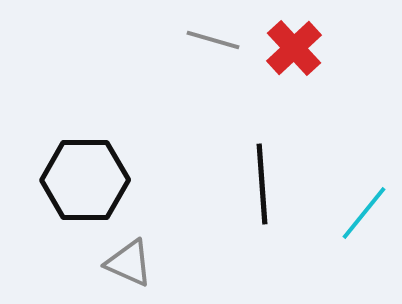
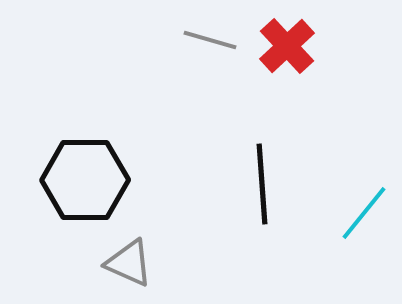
gray line: moved 3 px left
red cross: moved 7 px left, 2 px up
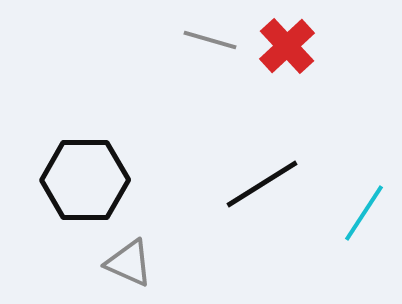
black line: rotated 62 degrees clockwise
cyan line: rotated 6 degrees counterclockwise
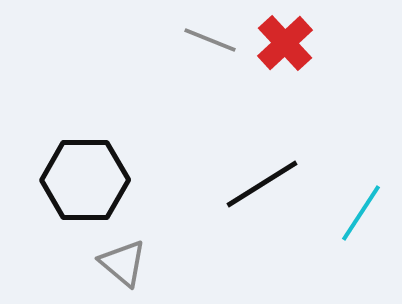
gray line: rotated 6 degrees clockwise
red cross: moved 2 px left, 3 px up
cyan line: moved 3 px left
gray triangle: moved 6 px left; rotated 16 degrees clockwise
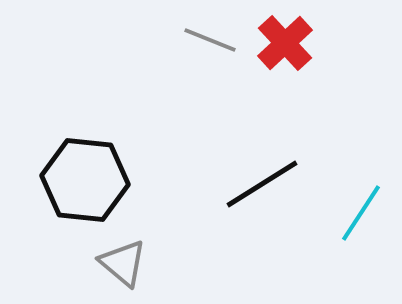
black hexagon: rotated 6 degrees clockwise
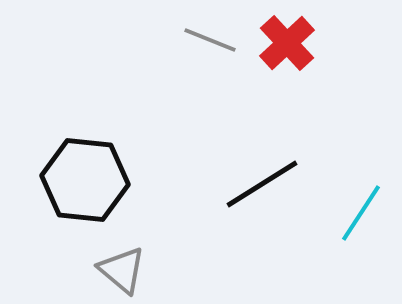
red cross: moved 2 px right
gray triangle: moved 1 px left, 7 px down
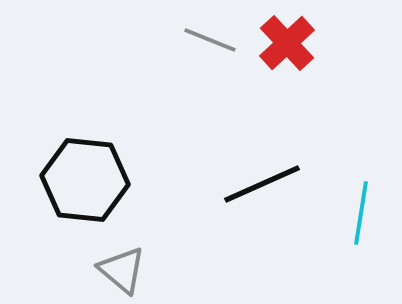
black line: rotated 8 degrees clockwise
cyan line: rotated 24 degrees counterclockwise
